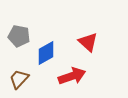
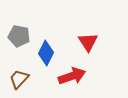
red triangle: rotated 15 degrees clockwise
blue diamond: rotated 35 degrees counterclockwise
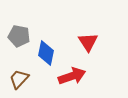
blue diamond: rotated 15 degrees counterclockwise
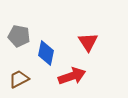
brown trapezoid: rotated 20 degrees clockwise
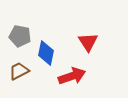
gray pentagon: moved 1 px right
brown trapezoid: moved 8 px up
